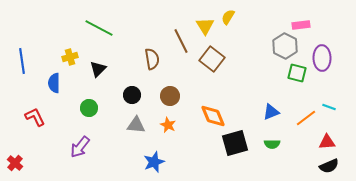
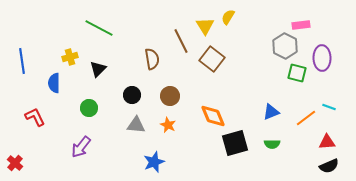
purple arrow: moved 1 px right
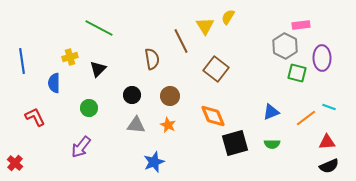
brown square: moved 4 px right, 10 px down
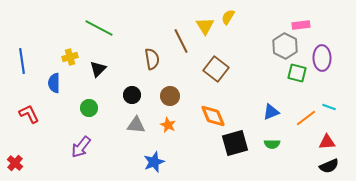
red L-shape: moved 6 px left, 3 px up
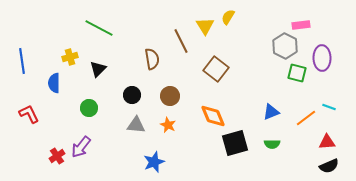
red cross: moved 42 px right, 7 px up; rotated 14 degrees clockwise
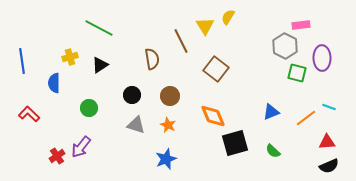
black triangle: moved 2 px right, 4 px up; rotated 12 degrees clockwise
red L-shape: rotated 20 degrees counterclockwise
gray triangle: rotated 12 degrees clockwise
green semicircle: moved 1 px right, 7 px down; rotated 42 degrees clockwise
blue star: moved 12 px right, 3 px up
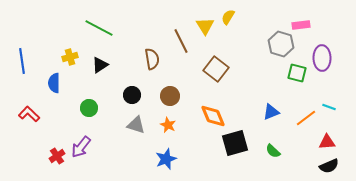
gray hexagon: moved 4 px left, 2 px up; rotated 10 degrees counterclockwise
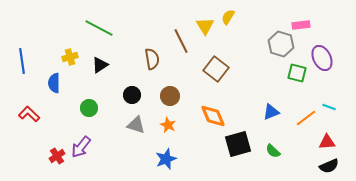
purple ellipse: rotated 25 degrees counterclockwise
black square: moved 3 px right, 1 px down
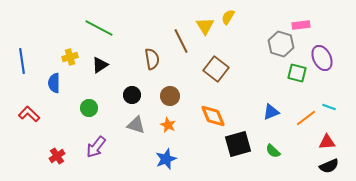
purple arrow: moved 15 px right
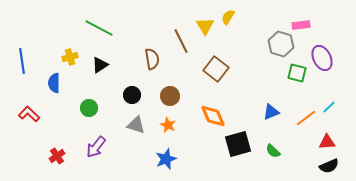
cyan line: rotated 64 degrees counterclockwise
